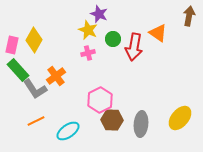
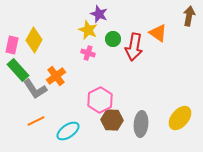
pink cross: rotated 32 degrees clockwise
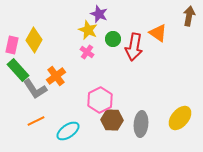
pink cross: moved 1 px left, 1 px up; rotated 16 degrees clockwise
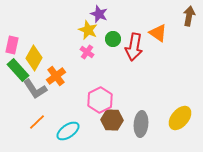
yellow diamond: moved 18 px down
orange line: moved 1 px right, 1 px down; rotated 18 degrees counterclockwise
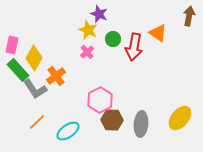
pink cross: rotated 16 degrees clockwise
